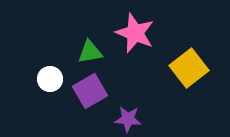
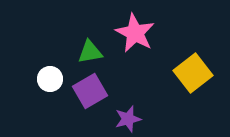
pink star: rotated 6 degrees clockwise
yellow square: moved 4 px right, 5 px down
purple star: rotated 20 degrees counterclockwise
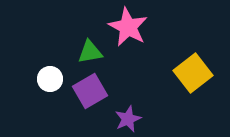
pink star: moved 7 px left, 6 px up
purple star: rotated 8 degrees counterclockwise
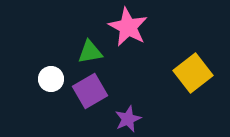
white circle: moved 1 px right
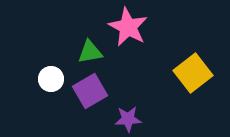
purple star: rotated 20 degrees clockwise
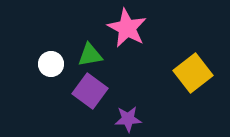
pink star: moved 1 px left, 1 px down
green triangle: moved 3 px down
white circle: moved 15 px up
purple square: rotated 24 degrees counterclockwise
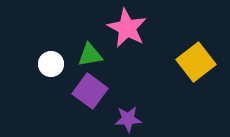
yellow square: moved 3 px right, 11 px up
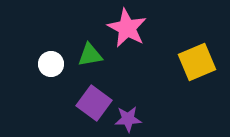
yellow square: moved 1 px right; rotated 15 degrees clockwise
purple square: moved 4 px right, 12 px down
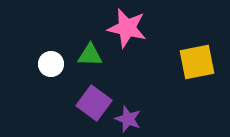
pink star: rotated 15 degrees counterclockwise
green triangle: rotated 12 degrees clockwise
yellow square: rotated 12 degrees clockwise
purple star: rotated 24 degrees clockwise
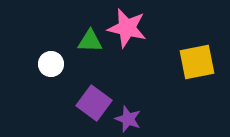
green triangle: moved 14 px up
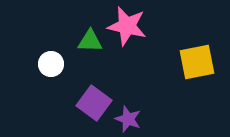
pink star: moved 2 px up
